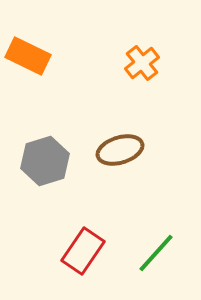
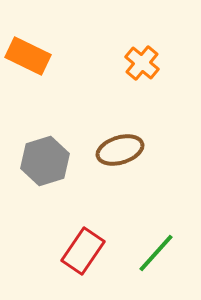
orange cross: rotated 12 degrees counterclockwise
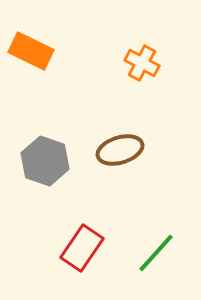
orange rectangle: moved 3 px right, 5 px up
orange cross: rotated 12 degrees counterclockwise
gray hexagon: rotated 24 degrees counterclockwise
red rectangle: moved 1 px left, 3 px up
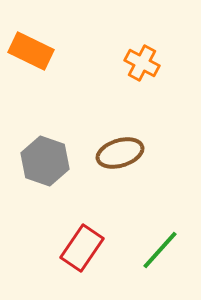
brown ellipse: moved 3 px down
green line: moved 4 px right, 3 px up
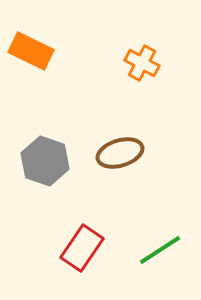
green line: rotated 15 degrees clockwise
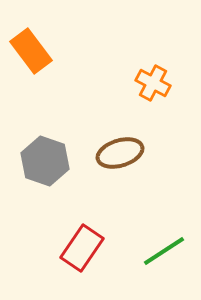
orange rectangle: rotated 27 degrees clockwise
orange cross: moved 11 px right, 20 px down
green line: moved 4 px right, 1 px down
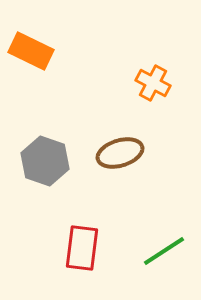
orange rectangle: rotated 27 degrees counterclockwise
red rectangle: rotated 27 degrees counterclockwise
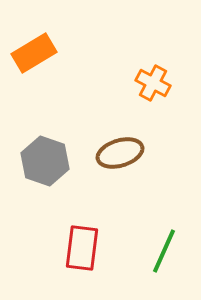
orange rectangle: moved 3 px right, 2 px down; rotated 57 degrees counterclockwise
green line: rotated 33 degrees counterclockwise
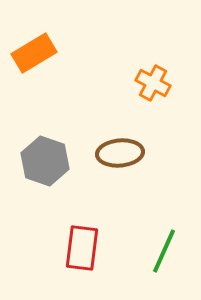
brown ellipse: rotated 12 degrees clockwise
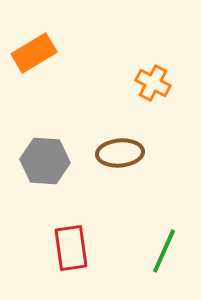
gray hexagon: rotated 15 degrees counterclockwise
red rectangle: moved 11 px left; rotated 15 degrees counterclockwise
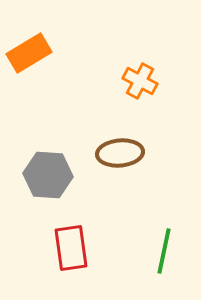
orange rectangle: moved 5 px left
orange cross: moved 13 px left, 2 px up
gray hexagon: moved 3 px right, 14 px down
green line: rotated 12 degrees counterclockwise
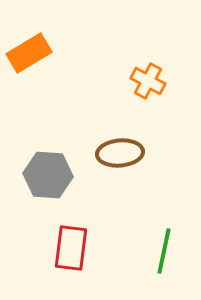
orange cross: moved 8 px right
red rectangle: rotated 15 degrees clockwise
